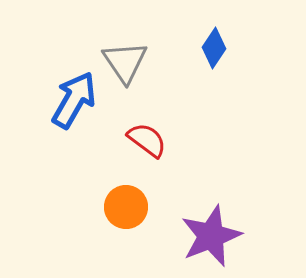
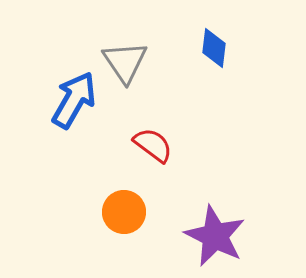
blue diamond: rotated 27 degrees counterclockwise
red semicircle: moved 6 px right, 5 px down
orange circle: moved 2 px left, 5 px down
purple star: moved 4 px right; rotated 24 degrees counterclockwise
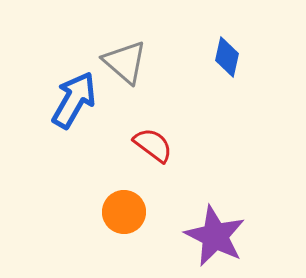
blue diamond: moved 13 px right, 9 px down; rotated 6 degrees clockwise
gray triangle: rotated 15 degrees counterclockwise
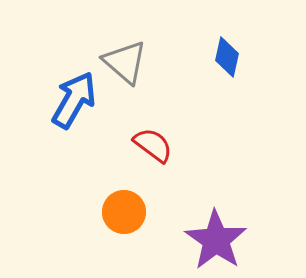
purple star: moved 1 px right, 4 px down; rotated 8 degrees clockwise
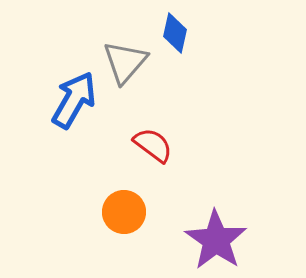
blue diamond: moved 52 px left, 24 px up
gray triangle: rotated 30 degrees clockwise
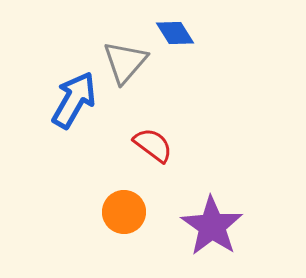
blue diamond: rotated 45 degrees counterclockwise
purple star: moved 4 px left, 14 px up
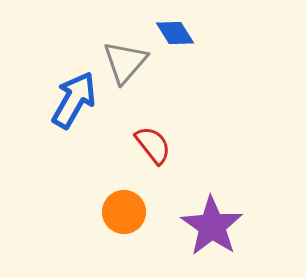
red semicircle: rotated 15 degrees clockwise
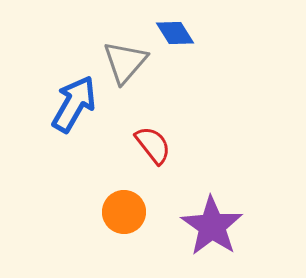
blue arrow: moved 4 px down
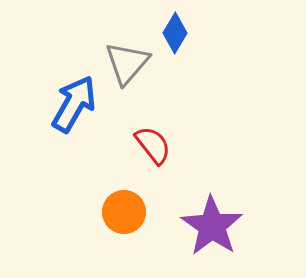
blue diamond: rotated 63 degrees clockwise
gray triangle: moved 2 px right, 1 px down
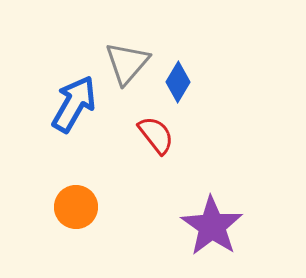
blue diamond: moved 3 px right, 49 px down
red semicircle: moved 3 px right, 10 px up
orange circle: moved 48 px left, 5 px up
